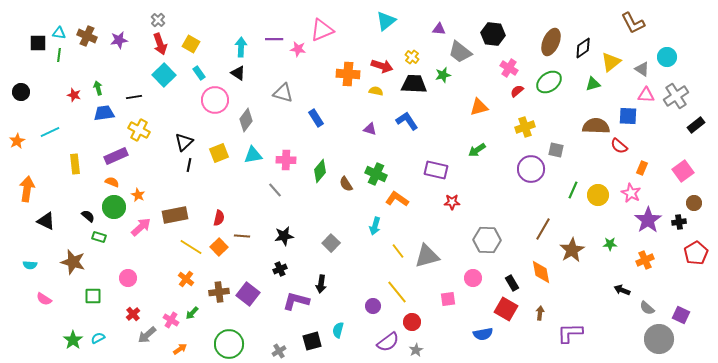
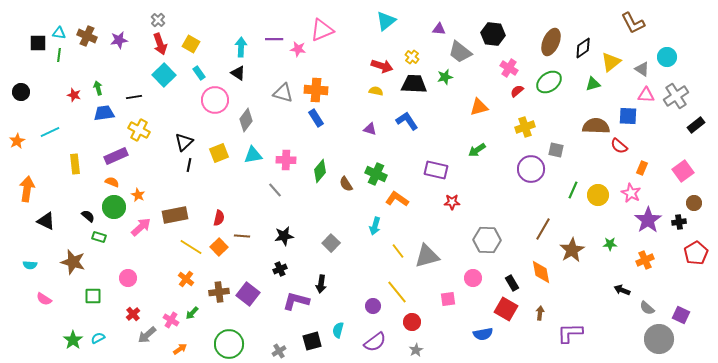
orange cross at (348, 74): moved 32 px left, 16 px down
green star at (443, 75): moved 2 px right, 2 px down
purple semicircle at (388, 342): moved 13 px left
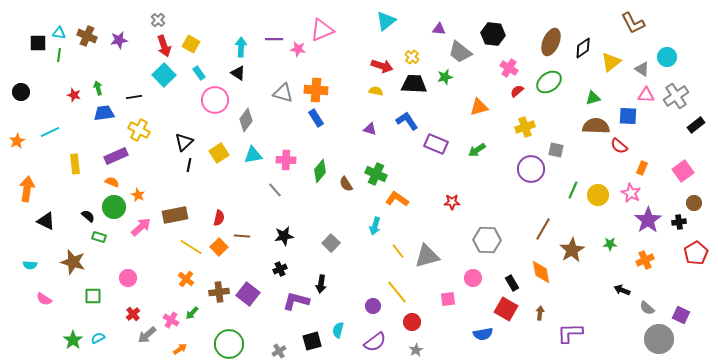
red arrow at (160, 44): moved 4 px right, 2 px down
green triangle at (593, 84): moved 14 px down
yellow square at (219, 153): rotated 12 degrees counterclockwise
purple rectangle at (436, 170): moved 26 px up; rotated 10 degrees clockwise
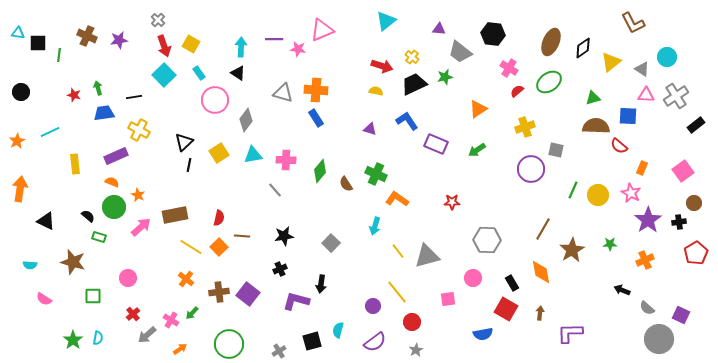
cyan triangle at (59, 33): moved 41 px left
black trapezoid at (414, 84): rotated 28 degrees counterclockwise
orange triangle at (479, 107): moved 1 px left, 2 px down; rotated 18 degrees counterclockwise
orange arrow at (27, 189): moved 7 px left
cyan semicircle at (98, 338): rotated 128 degrees clockwise
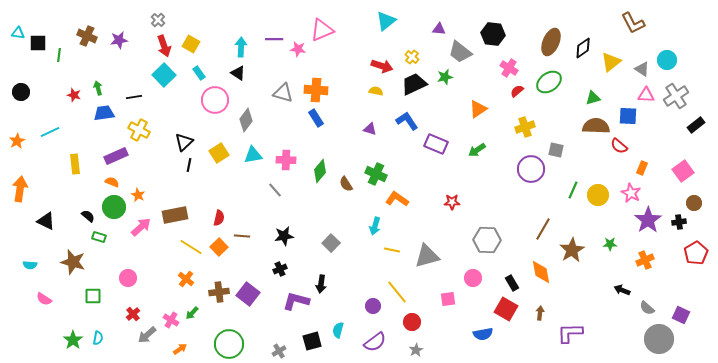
cyan circle at (667, 57): moved 3 px down
yellow line at (398, 251): moved 6 px left, 1 px up; rotated 42 degrees counterclockwise
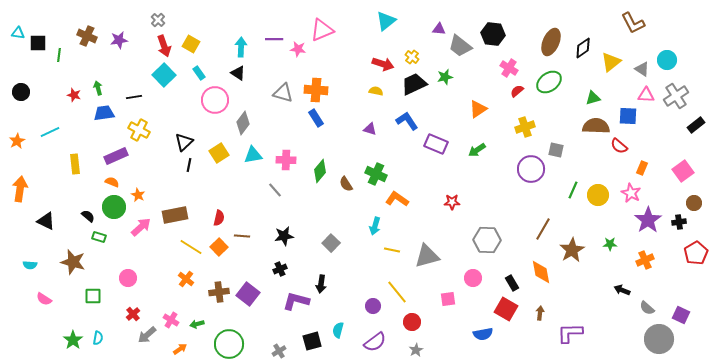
gray trapezoid at (460, 52): moved 6 px up
red arrow at (382, 66): moved 1 px right, 2 px up
gray diamond at (246, 120): moved 3 px left, 3 px down
green arrow at (192, 313): moved 5 px right, 11 px down; rotated 32 degrees clockwise
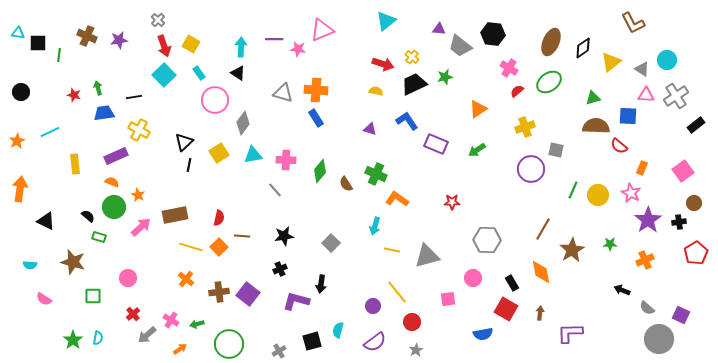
yellow line at (191, 247): rotated 15 degrees counterclockwise
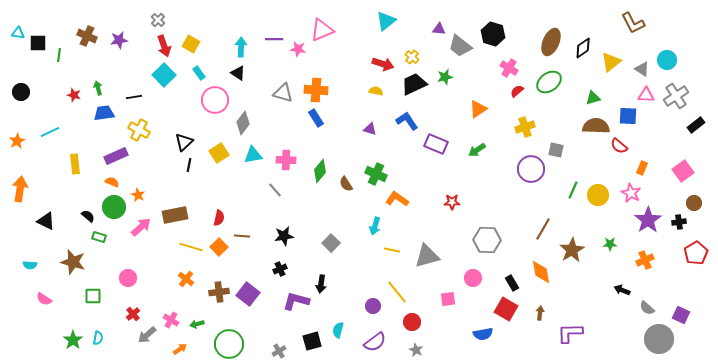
black hexagon at (493, 34): rotated 10 degrees clockwise
gray star at (416, 350): rotated 16 degrees counterclockwise
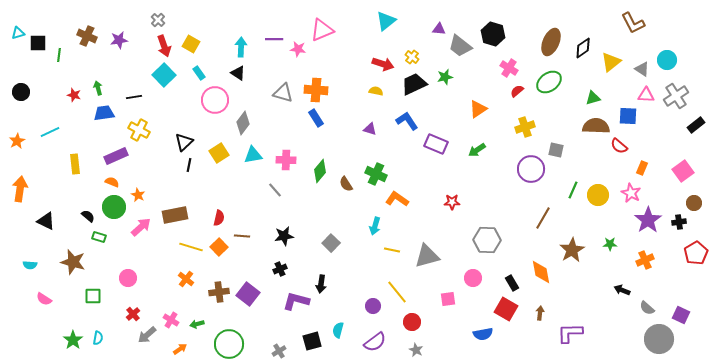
cyan triangle at (18, 33): rotated 24 degrees counterclockwise
brown line at (543, 229): moved 11 px up
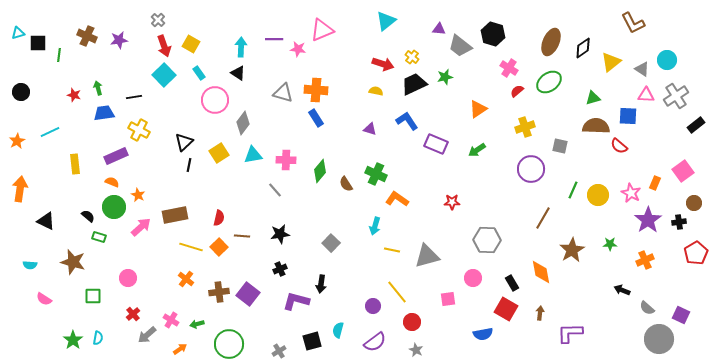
gray square at (556, 150): moved 4 px right, 4 px up
orange rectangle at (642, 168): moved 13 px right, 15 px down
black star at (284, 236): moved 4 px left, 2 px up
